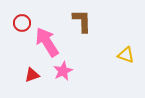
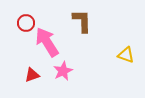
red circle: moved 4 px right
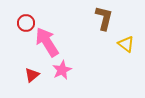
brown L-shape: moved 22 px right, 3 px up; rotated 15 degrees clockwise
yellow triangle: moved 11 px up; rotated 18 degrees clockwise
pink star: moved 1 px left, 1 px up
red triangle: rotated 21 degrees counterclockwise
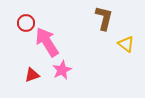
red triangle: rotated 21 degrees clockwise
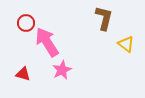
red triangle: moved 9 px left, 1 px up; rotated 35 degrees clockwise
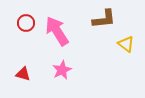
brown L-shape: moved 1 px down; rotated 70 degrees clockwise
pink arrow: moved 10 px right, 11 px up
